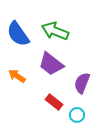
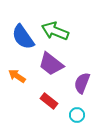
blue semicircle: moved 5 px right, 3 px down
red rectangle: moved 5 px left, 1 px up
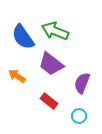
cyan circle: moved 2 px right, 1 px down
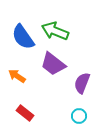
purple trapezoid: moved 2 px right
red rectangle: moved 24 px left, 12 px down
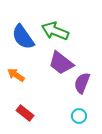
purple trapezoid: moved 8 px right, 1 px up
orange arrow: moved 1 px left, 1 px up
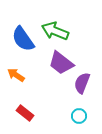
blue semicircle: moved 2 px down
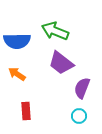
blue semicircle: moved 6 px left, 2 px down; rotated 56 degrees counterclockwise
orange arrow: moved 1 px right, 1 px up
purple semicircle: moved 5 px down
red rectangle: moved 1 px right, 2 px up; rotated 48 degrees clockwise
